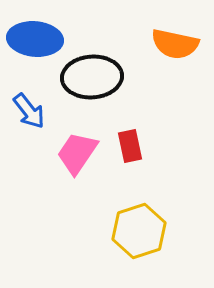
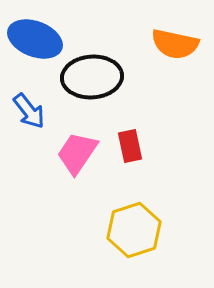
blue ellipse: rotated 16 degrees clockwise
yellow hexagon: moved 5 px left, 1 px up
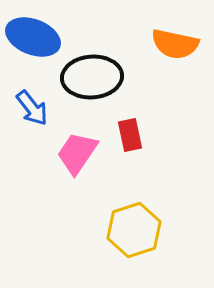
blue ellipse: moved 2 px left, 2 px up
blue arrow: moved 3 px right, 3 px up
red rectangle: moved 11 px up
